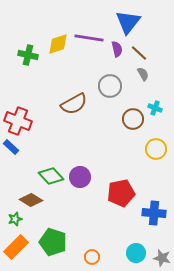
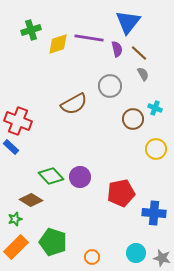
green cross: moved 3 px right, 25 px up; rotated 30 degrees counterclockwise
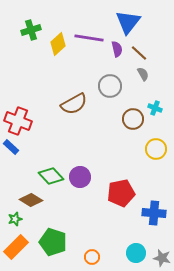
yellow diamond: rotated 25 degrees counterclockwise
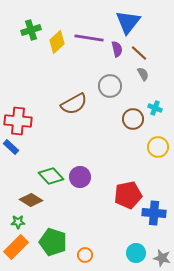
yellow diamond: moved 1 px left, 2 px up
red cross: rotated 16 degrees counterclockwise
yellow circle: moved 2 px right, 2 px up
red pentagon: moved 7 px right, 2 px down
green star: moved 3 px right, 3 px down; rotated 16 degrees clockwise
orange circle: moved 7 px left, 2 px up
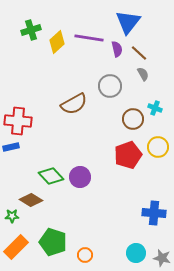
blue rectangle: rotated 56 degrees counterclockwise
red pentagon: moved 40 px up; rotated 8 degrees counterclockwise
green star: moved 6 px left, 6 px up
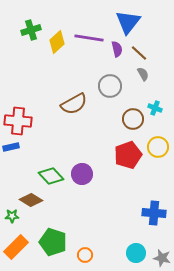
purple circle: moved 2 px right, 3 px up
